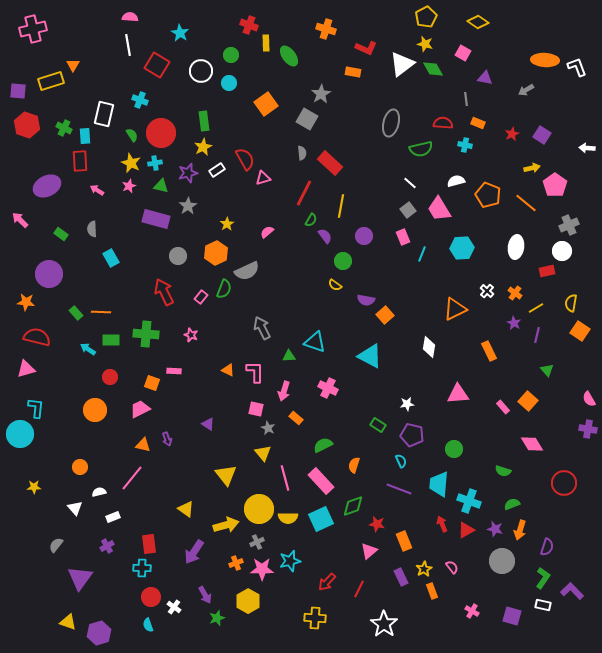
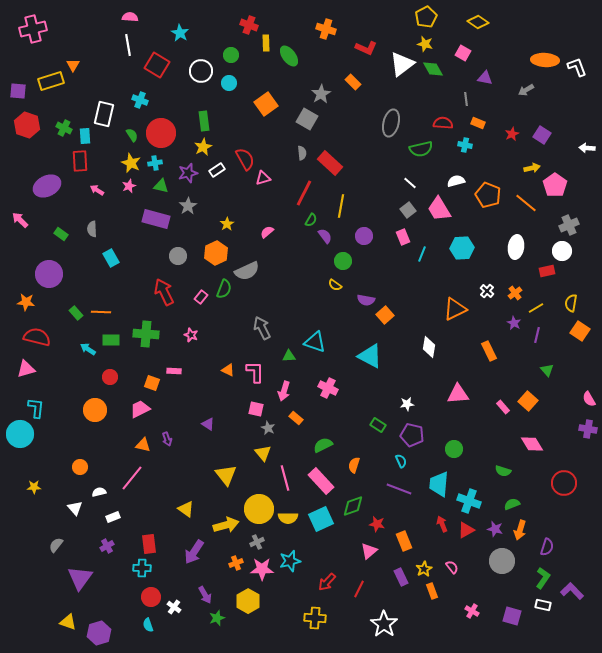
orange rectangle at (353, 72): moved 10 px down; rotated 35 degrees clockwise
orange cross at (515, 293): rotated 16 degrees clockwise
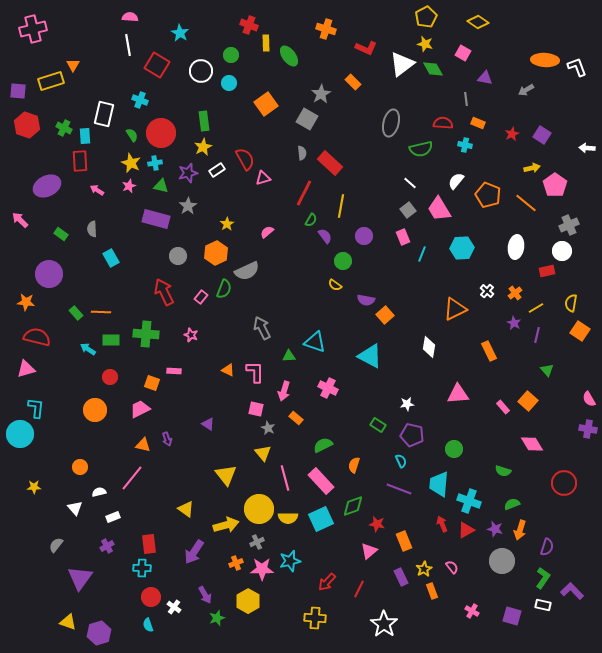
white semicircle at (456, 181): rotated 36 degrees counterclockwise
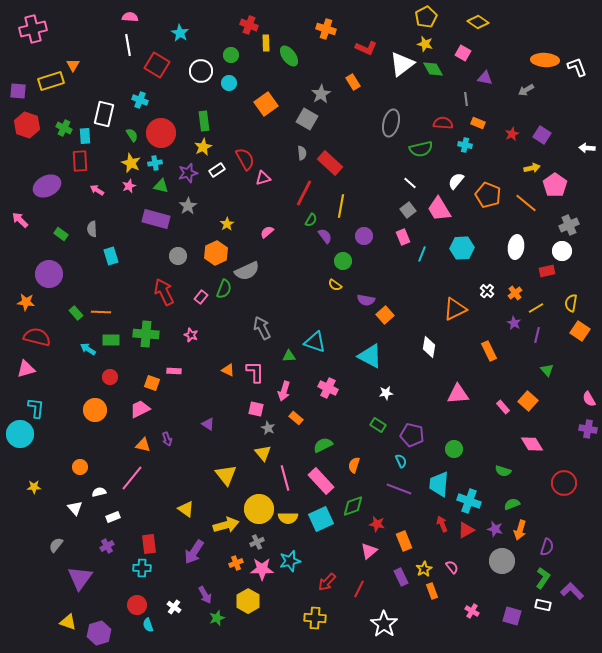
orange rectangle at (353, 82): rotated 14 degrees clockwise
cyan rectangle at (111, 258): moved 2 px up; rotated 12 degrees clockwise
white star at (407, 404): moved 21 px left, 11 px up
red circle at (151, 597): moved 14 px left, 8 px down
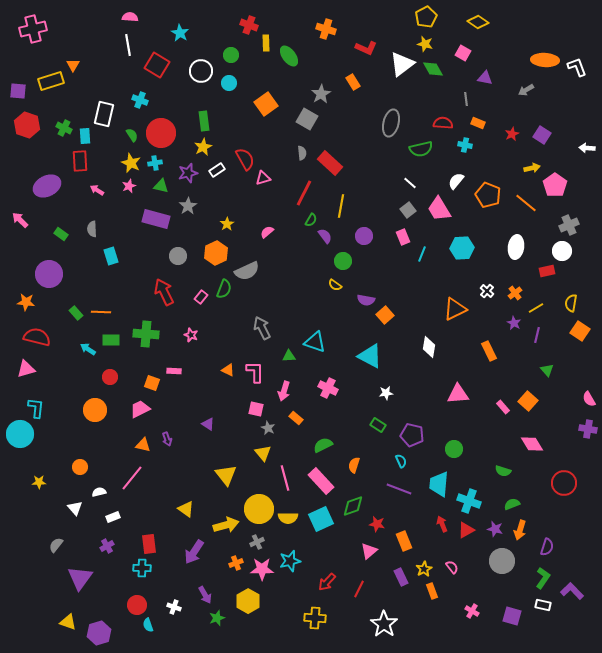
yellow star at (34, 487): moved 5 px right, 5 px up
white cross at (174, 607): rotated 16 degrees counterclockwise
